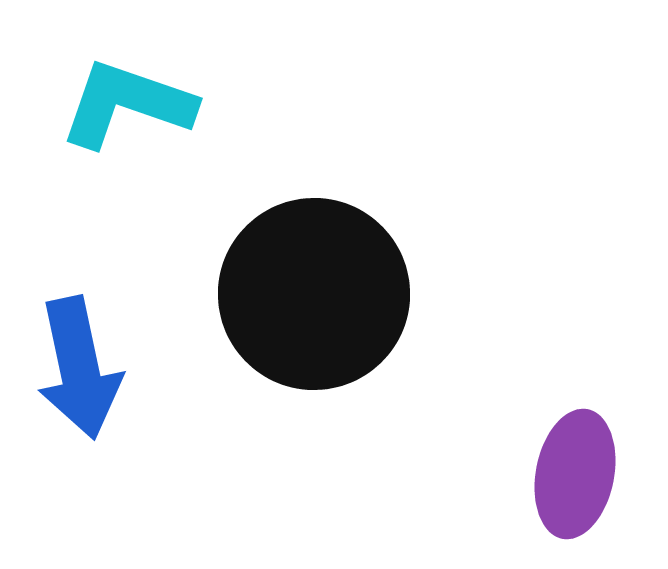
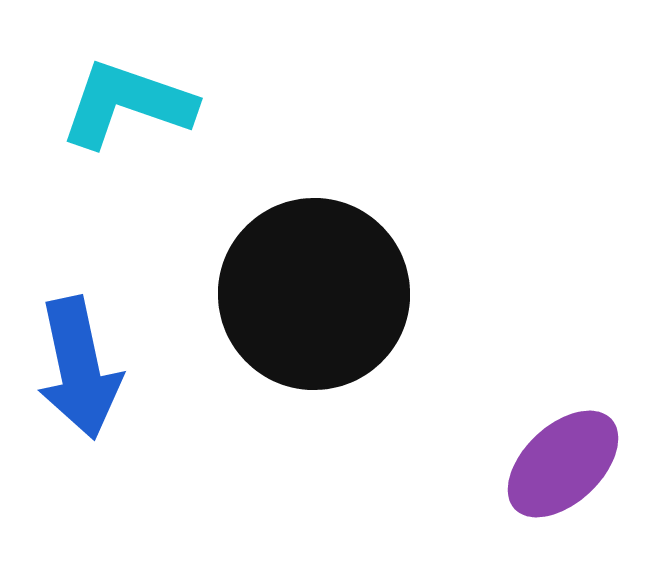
purple ellipse: moved 12 px left, 10 px up; rotated 36 degrees clockwise
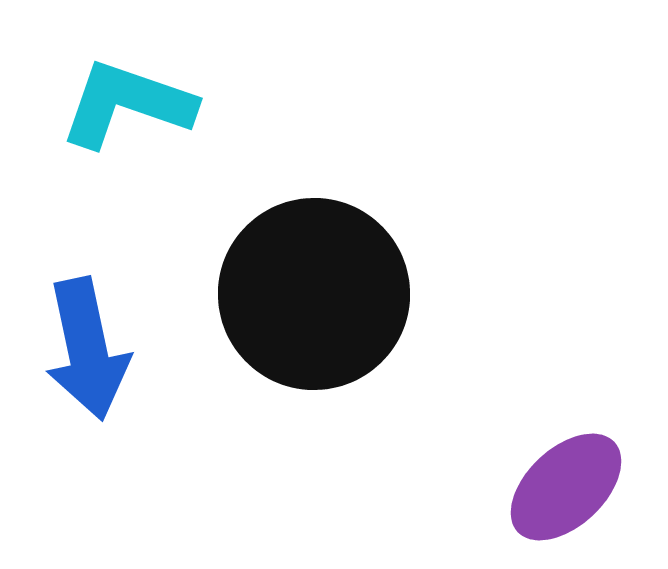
blue arrow: moved 8 px right, 19 px up
purple ellipse: moved 3 px right, 23 px down
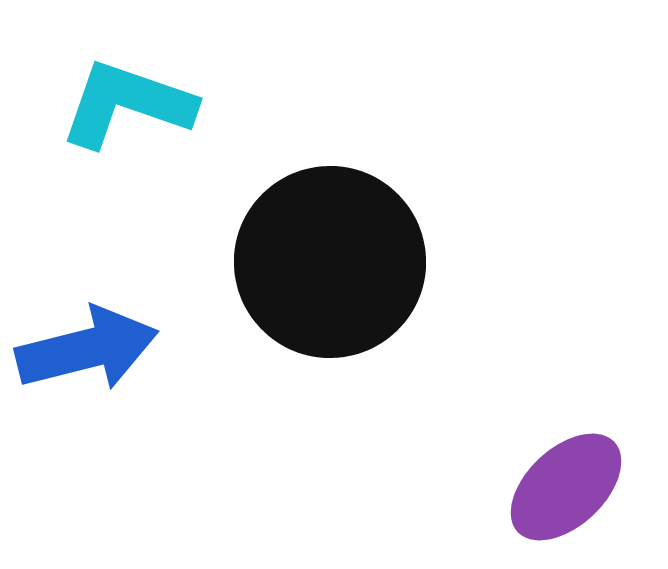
black circle: moved 16 px right, 32 px up
blue arrow: rotated 92 degrees counterclockwise
